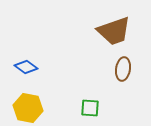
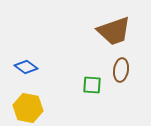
brown ellipse: moved 2 px left, 1 px down
green square: moved 2 px right, 23 px up
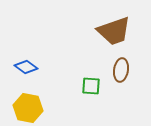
green square: moved 1 px left, 1 px down
